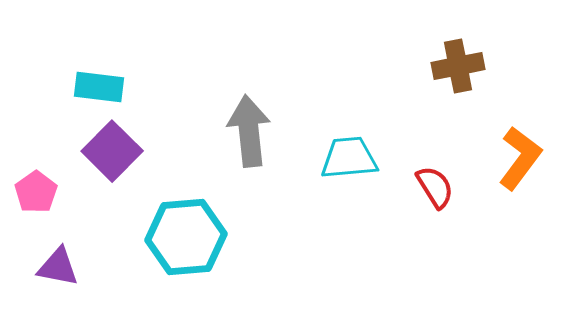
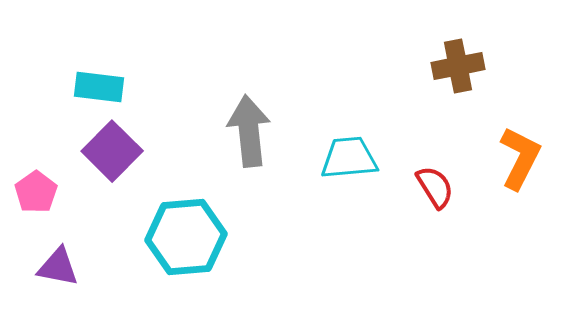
orange L-shape: rotated 10 degrees counterclockwise
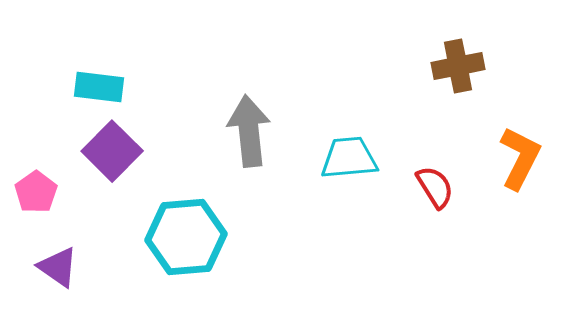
purple triangle: rotated 24 degrees clockwise
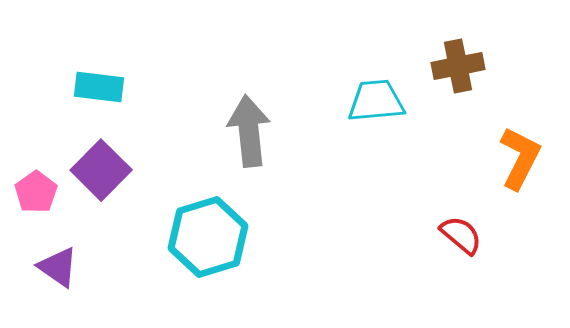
purple square: moved 11 px left, 19 px down
cyan trapezoid: moved 27 px right, 57 px up
red semicircle: moved 26 px right, 48 px down; rotated 18 degrees counterclockwise
cyan hexagon: moved 22 px right; rotated 12 degrees counterclockwise
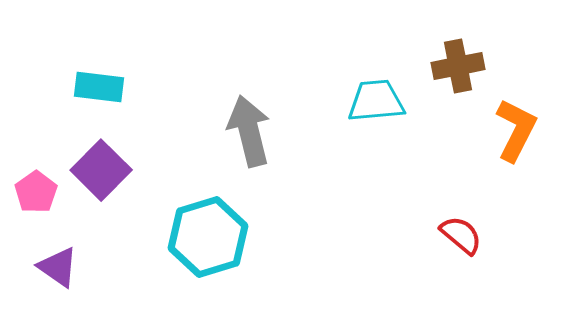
gray arrow: rotated 8 degrees counterclockwise
orange L-shape: moved 4 px left, 28 px up
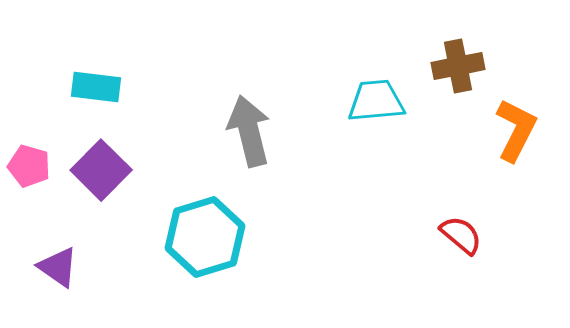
cyan rectangle: moved 3 px left
pink pentagon: moved 7 px left, 26 px up; rotated 21 degrees counterclockwise
cyan hexagon: moved 3 px left
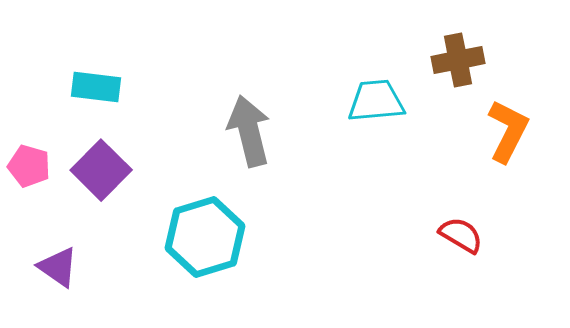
brown cross: moved 6 px up
orange L-shape: moved 8 px left, 1 px down
red semicircle: rotated 9 degrees counterclockwise
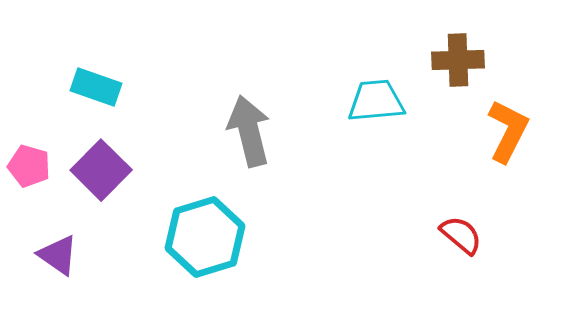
brown cross: rotated 9 degrees clockwise
cyan rectangle: rotated 12 degrees clockwise
red semicircle: rotated 9 degrees clockwise
purple triangle: moved 12 px up
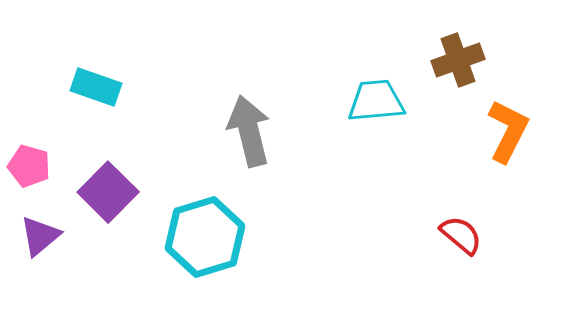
brown cross: rotated 18 degrees counterclockwise
purple square: moved 7 px right, 22 px down
purple triangle: moved 18 px left, 19 px up; rotated 45 degrees clockwise
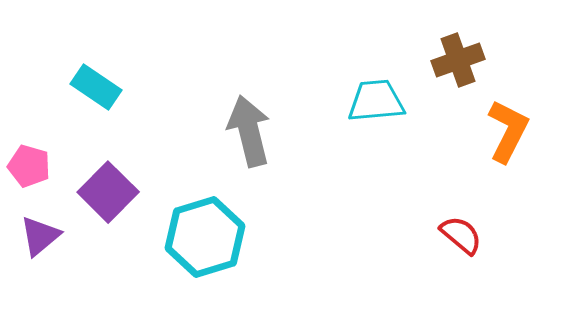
cyan rectangle: rotated 15 degrees clockwise
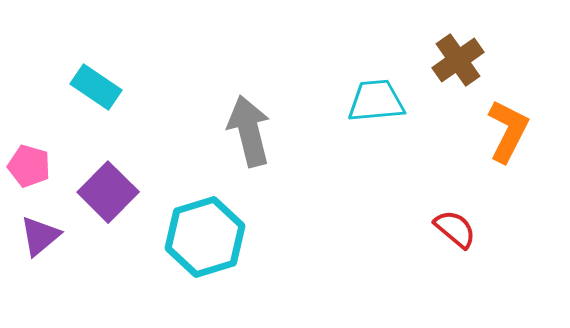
brown cross: rotated 15 degrees counterclockwise
red semicircle: moved 6 px left, 6 px up
